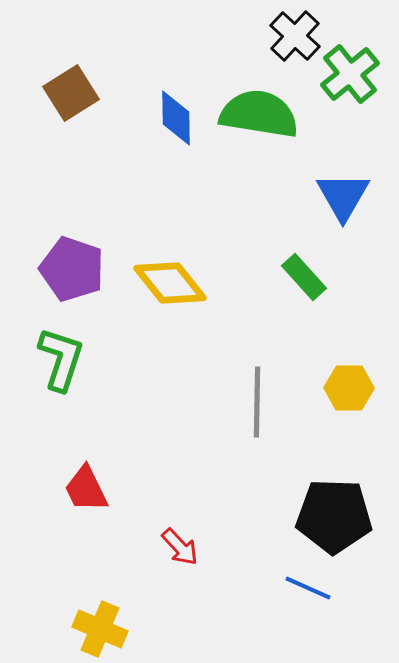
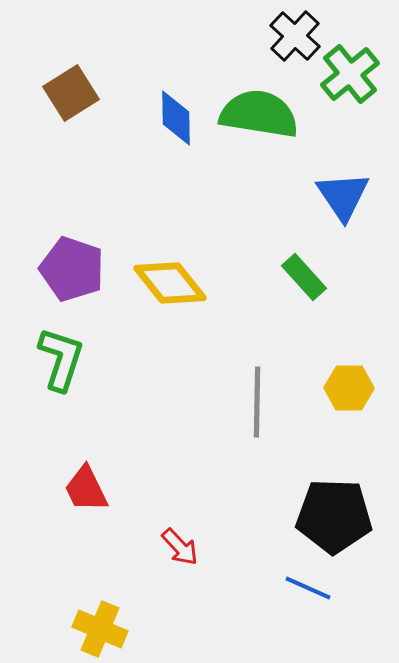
blue triangle: rotated 4 degrees counterclockwise
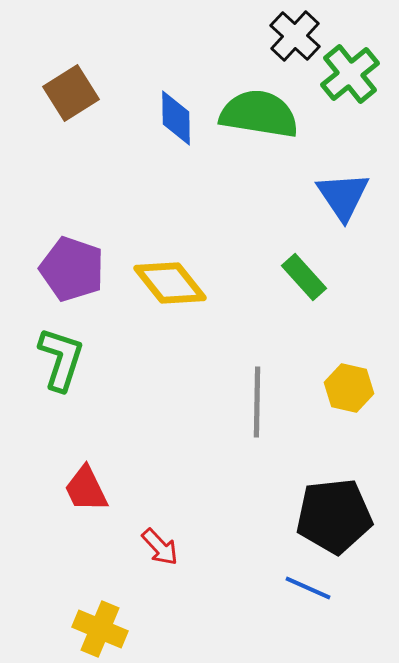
yellow hexagon: rotated 12 degrees clockwise
black pentagon: rotated 8 degrees counterclockwise
red arrow: moved 20 px left
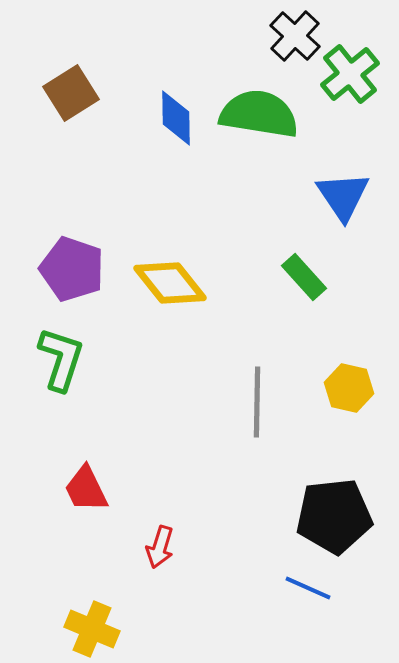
red arrow: rotated 60 degrees clockwise
yellow cross: moved 8 px left
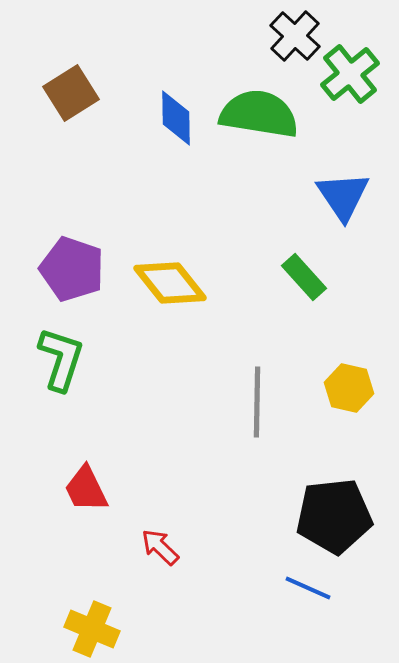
red arrow: rotated 117 degrees clockwise
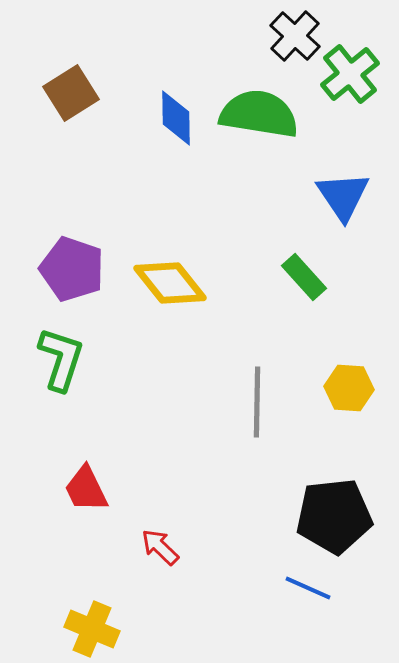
yellow hexagon: rotated 9 degrees counterclockwise
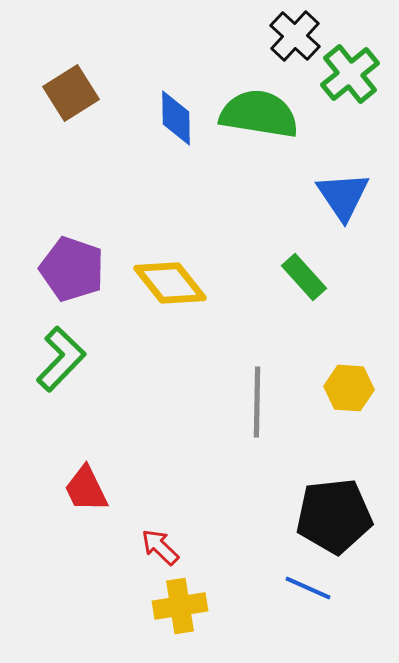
green L-shape: rotated 26 degrees clockwise
yellow cross: moved 88 px right, 23 px up; rotated 32 degrees counterclockwise
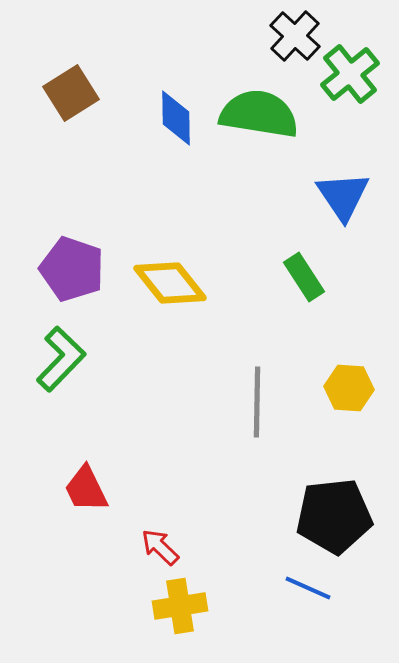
green rectangle: rotated 9 degrees clockwise
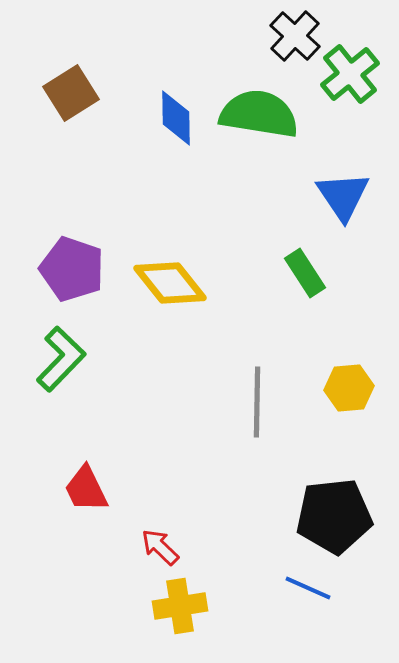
green rectangle: moved 1 px right, 4 px up
yellow hexagon: rotated 9 degrees counterclockwise
